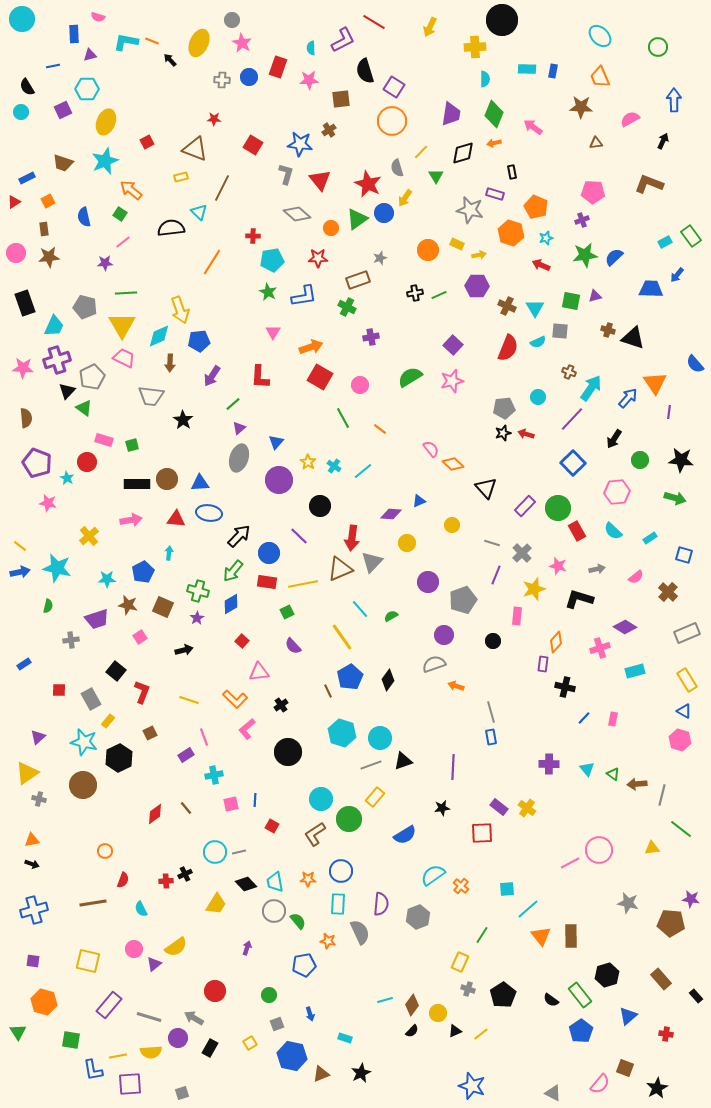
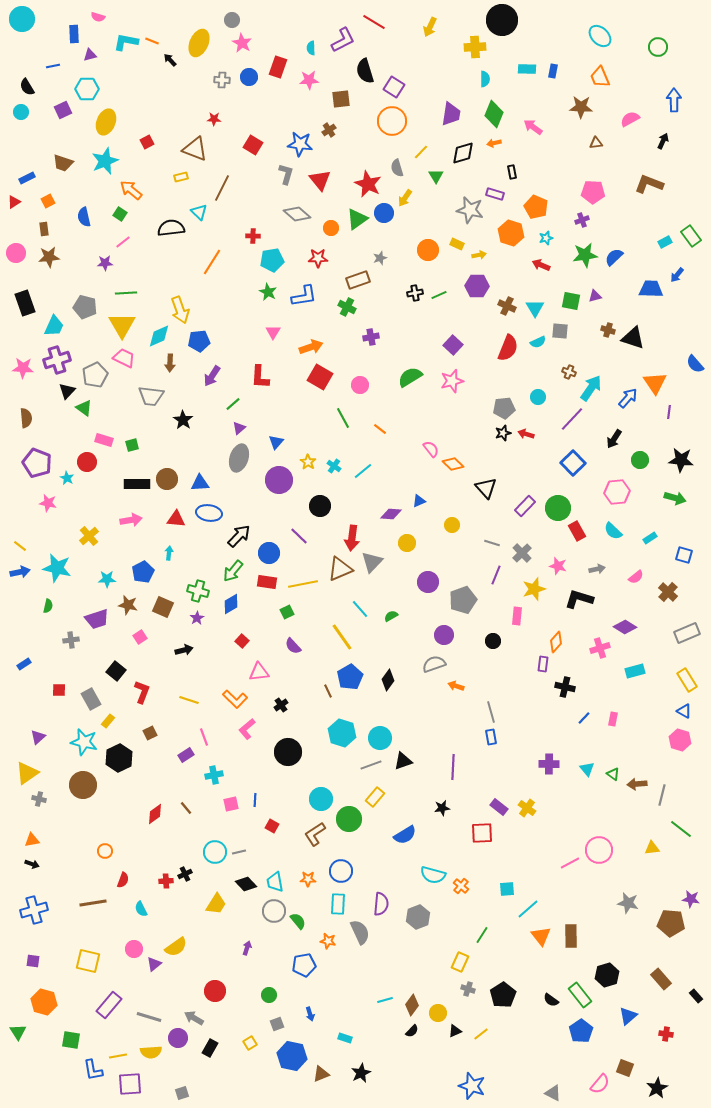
gray pentagon at (92, 377): moved 3 px right, 2 px up
cyan semicircle at (433, 875): rotated 130 degrees counterclockwise
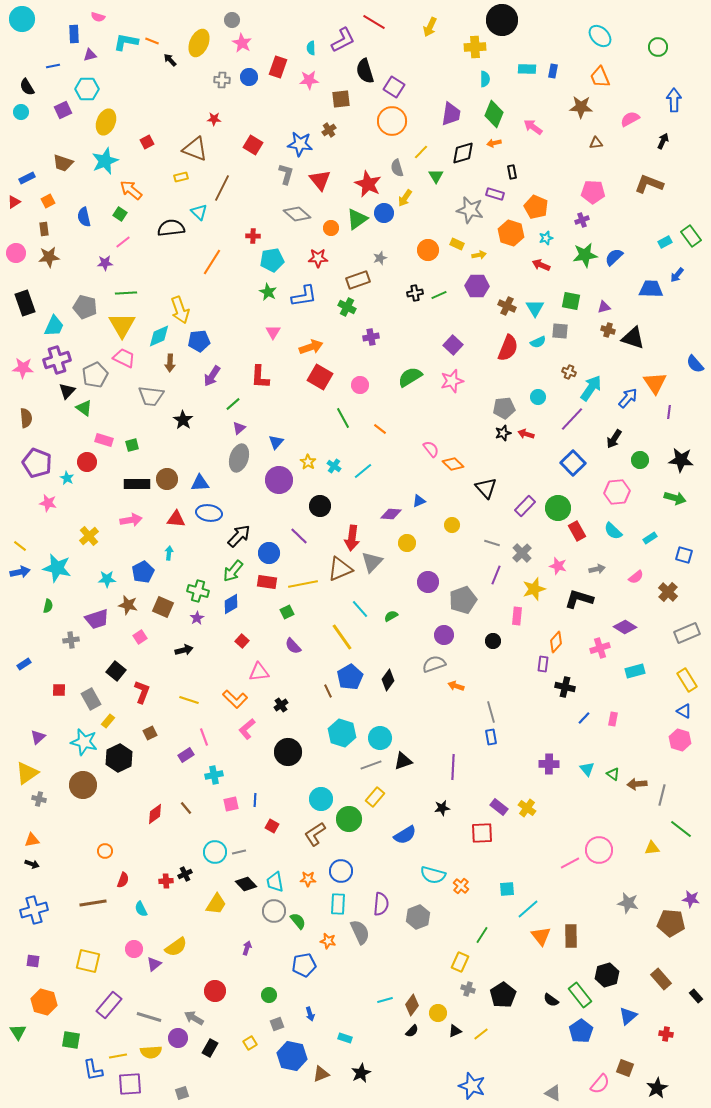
purple triangle at (595, 296): moved 9 px right, 11 px down
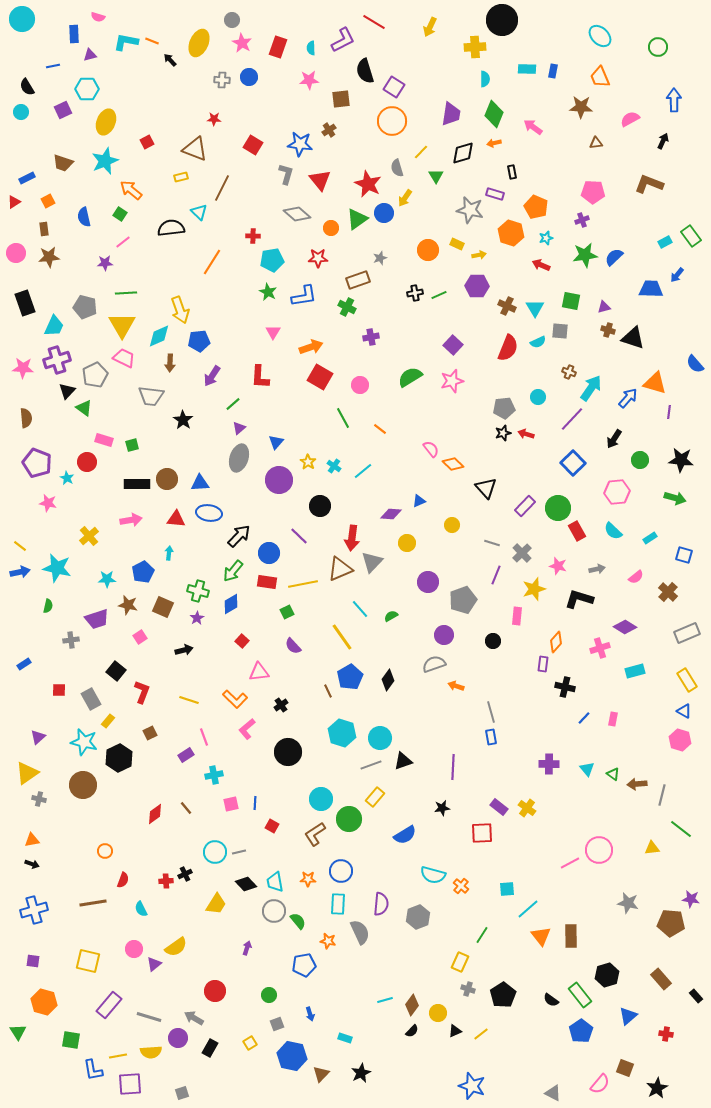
red rectangle at (278, 67): moved 20 px up
orange triangle at (655, 383): rotated 40 degrees counterclockwise
blue line at (255, 800): moved 3 px down
brown triangle at (321, 1074): rotated 24 degrees counterclockwise
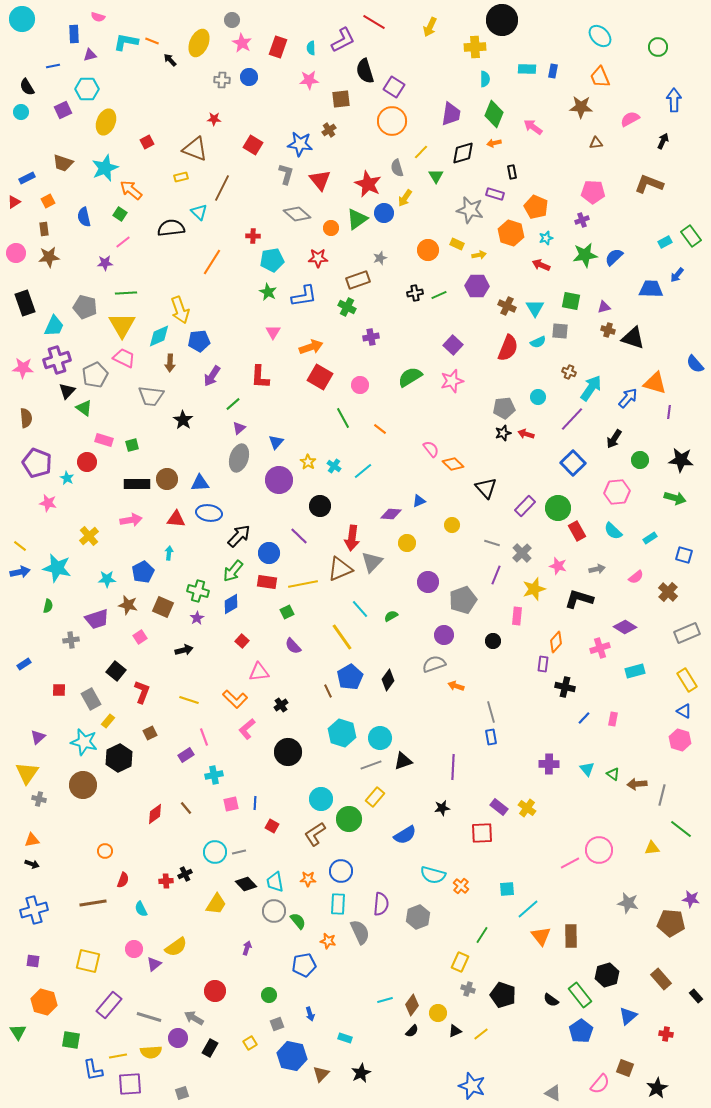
cyan star at (105, 161): moved 7 px down
yellow triangle at (27, 773): rotated 20 degrees counterclockwise
black pentagon at (503, 995): rotated 20 degrees counterclockwise
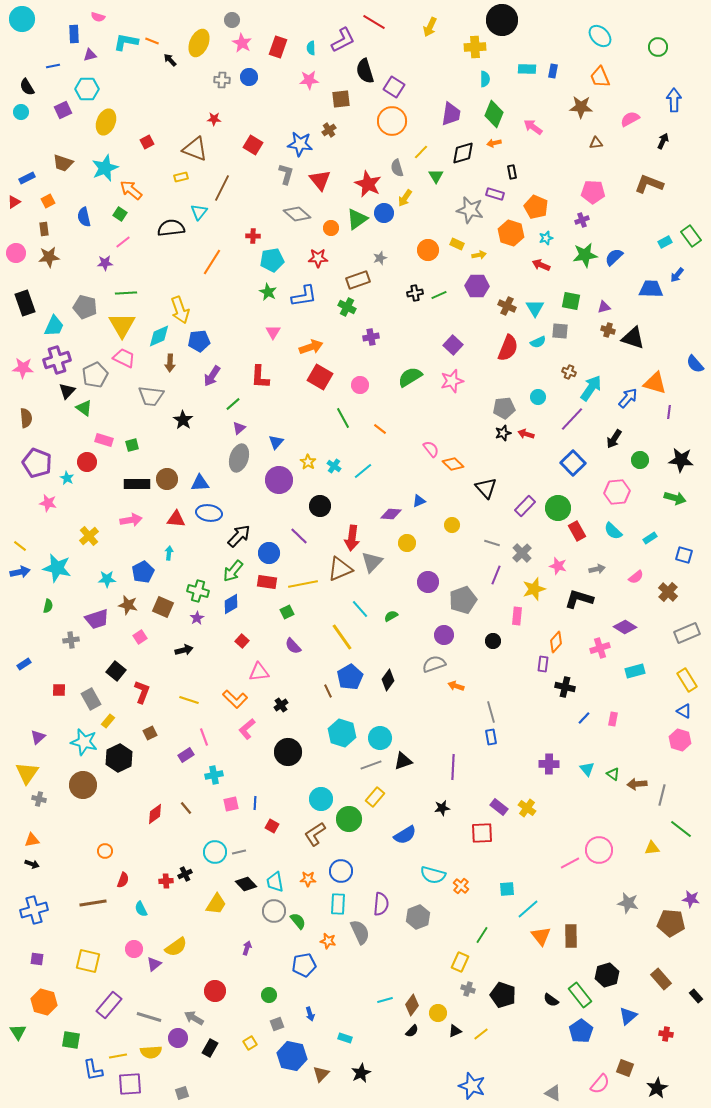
cyan triangle at (199, 212): rotated 24 degrees clockwise
purple square at (33, 961): moved 4 px right, 2 px up
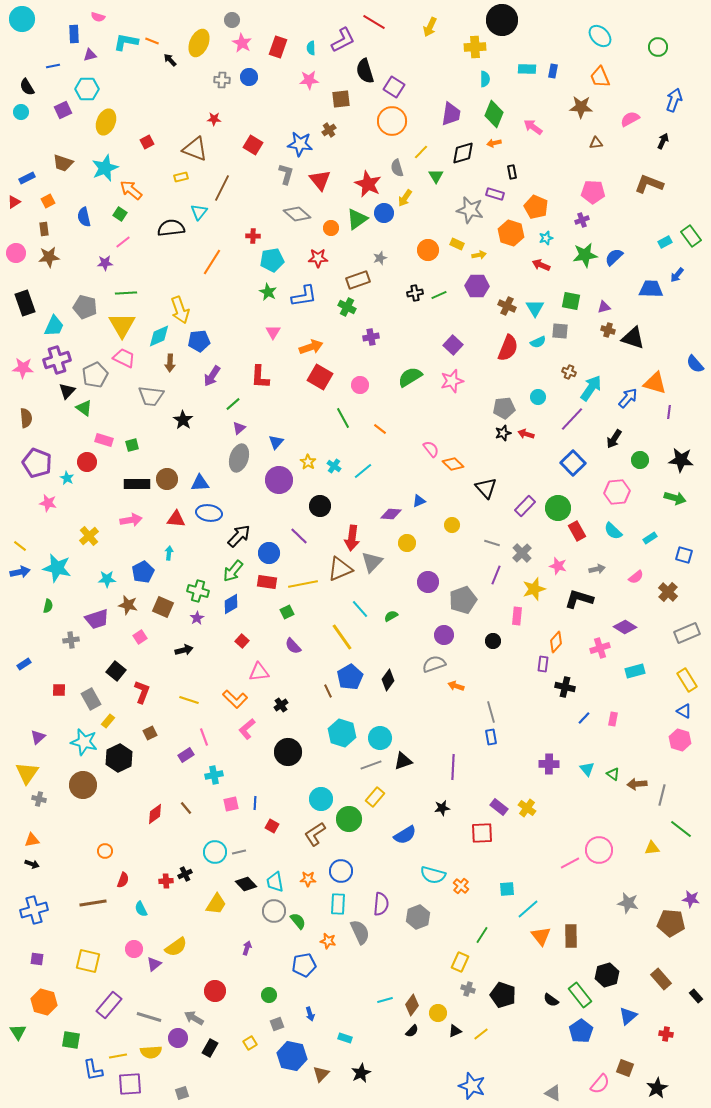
blue arrow at (674, 100): rotated 20 degrees clockwise
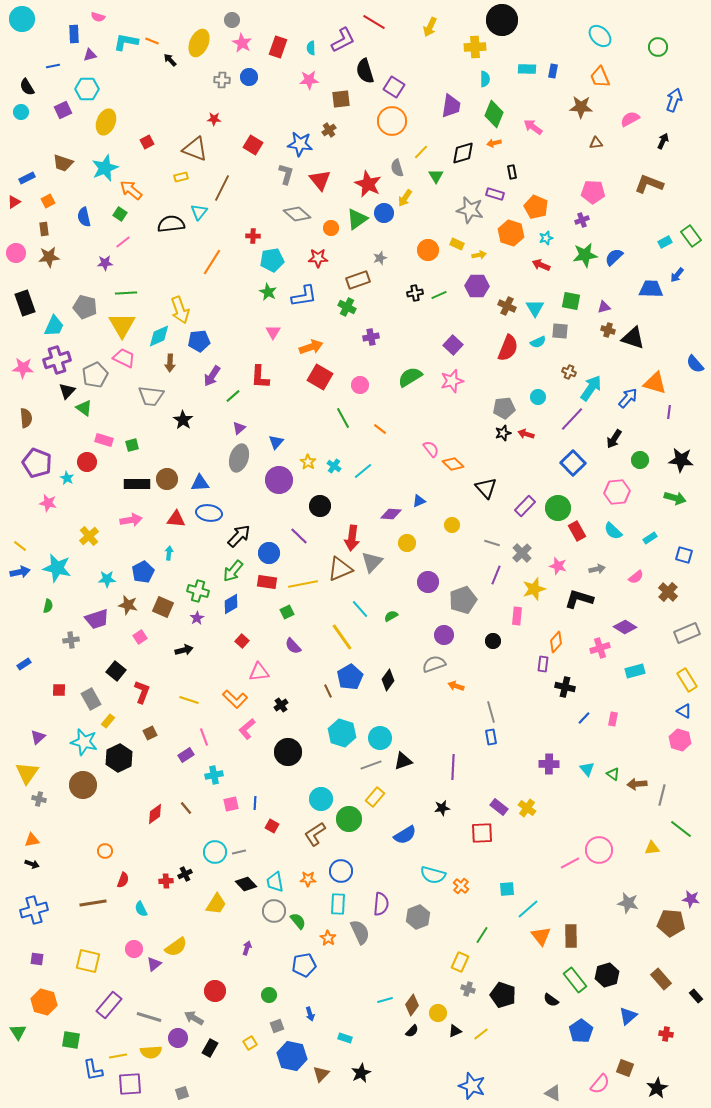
purple trapezoid at (451, 114): moved 8 px up
black semicircle at (171, 228): moved 4 px up
green line at (233, 404): moved 8 px up
orange star at (328, 941): moved 3 px up; rotated 21 degrees clockwise
green rectangle at (580, 995): moved 5 px left, 15 px up
gray square at (277, 1024): moved 2 px down
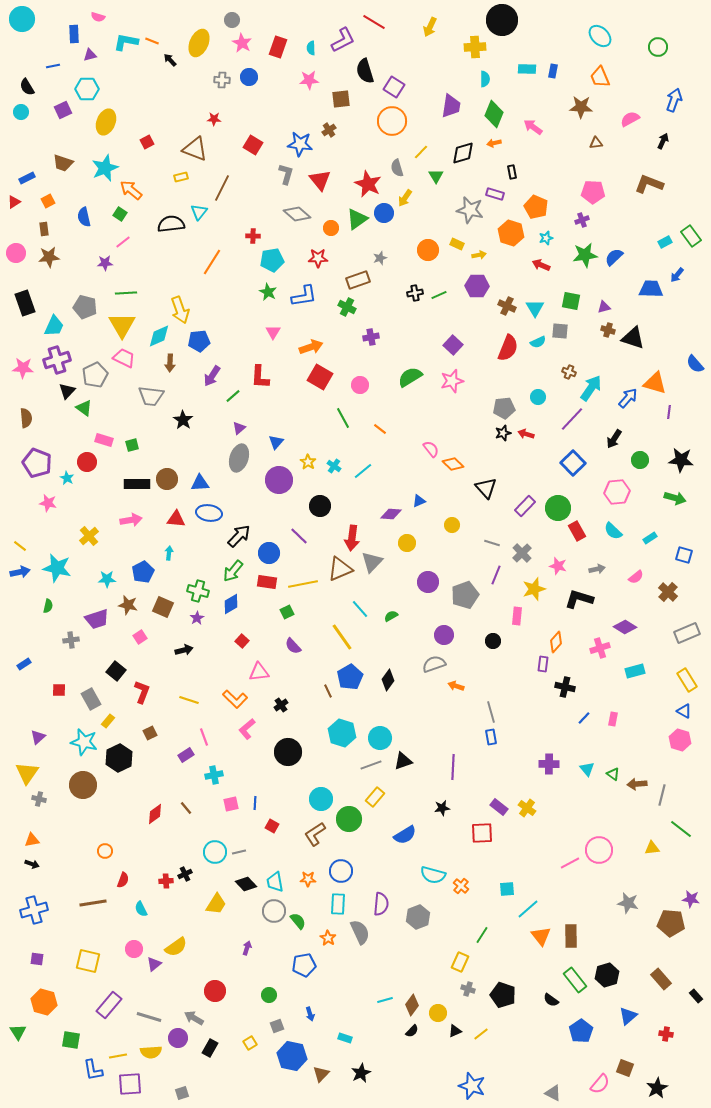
gray pentagon at (463, 600): moved 2 px right, 5 px up
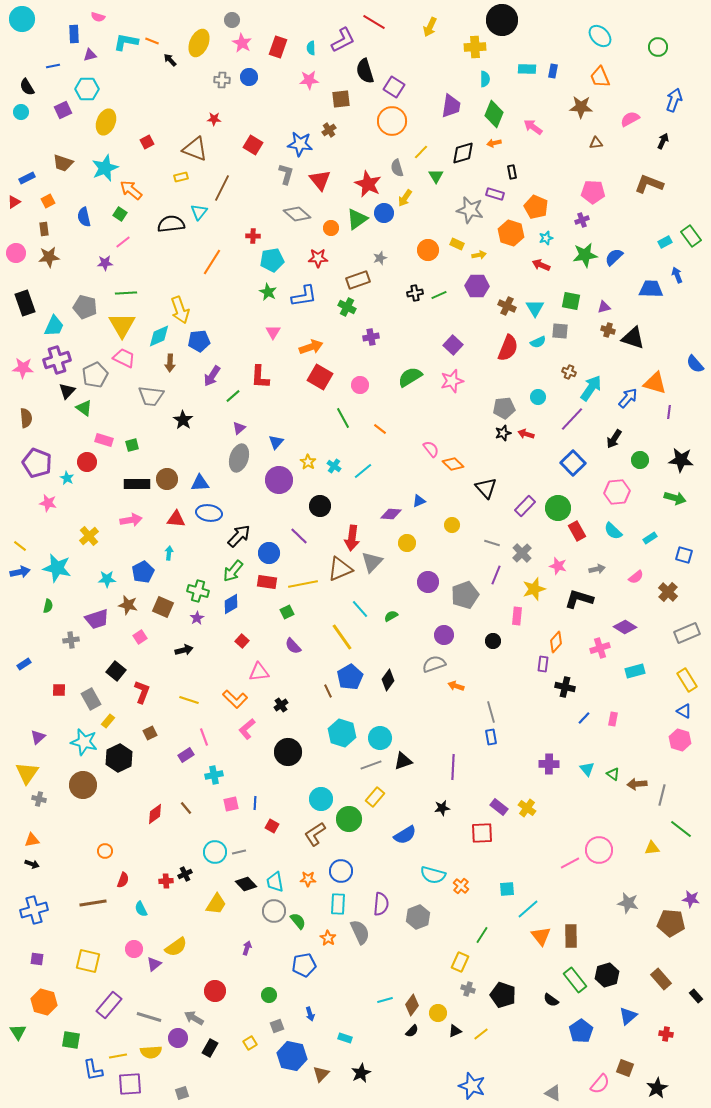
blue arrow at (677, 275): rotated 119 degrees clockwise
